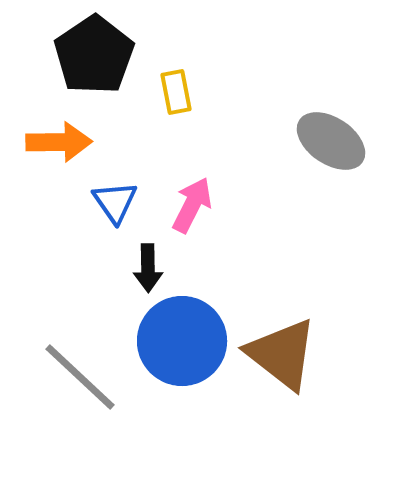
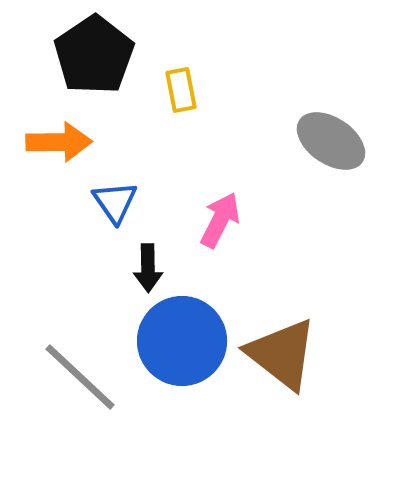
yellow rectangle: moved 5 px right, 2 px up
pink arrow: moved 28 px right, 15 px down
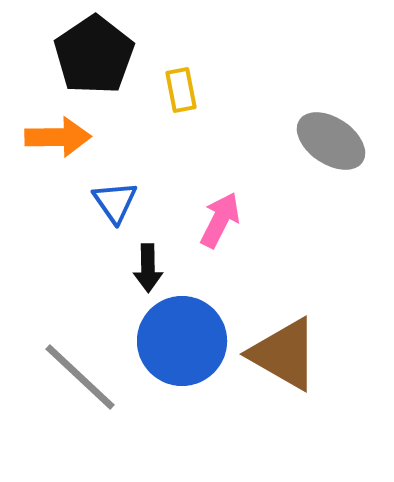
orange arrow: moved 1 px left, 5 px up
brown triangle: moved 2 px right; rotated 8 degrees counterclockwise
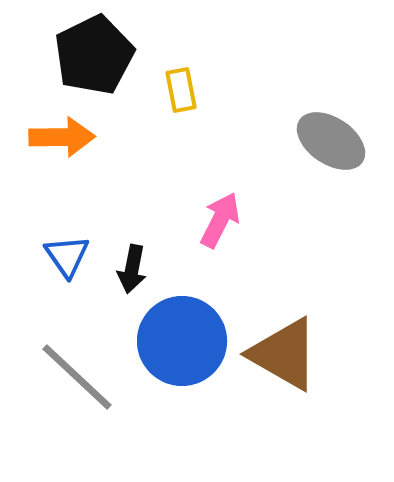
black pentagon: rotated 8 degrees clockwise
orange arrow: moved 4 px right
blue triangle: moved 48 px left, 54 px down
black arrow: moved 16 px left, 1 px down; rotated 12 degrees clockwise
gray line: moved 3 px left
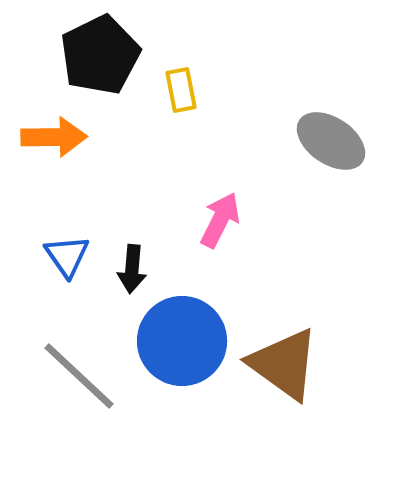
black pentagon: moved 6 px right
orange arrow: moved 8 px left
black arrow: rotated 6 degrees counterclockwise
brown triangle: moved 10 px down; rotated 6 degrees clockwise
gray line: moved 2 px right, 1 px up
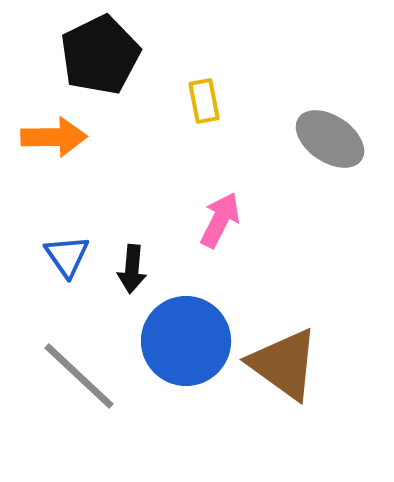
yellow rectangle: moved 23 px right, 11 px down
gray ellipse: moved 1 px left, 2 px up
blue circle: moved 4 px right
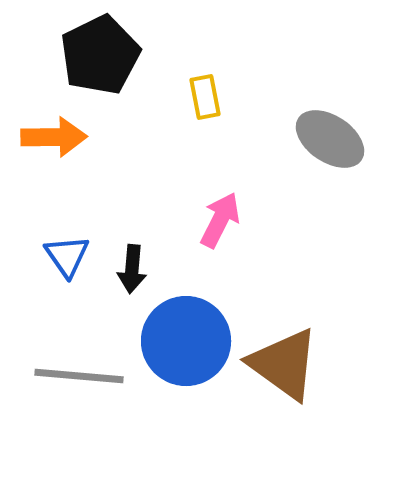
yellow rectangle: moved 1 px right, 4 px up
gray line: rotated 38 degrees counterclockwise
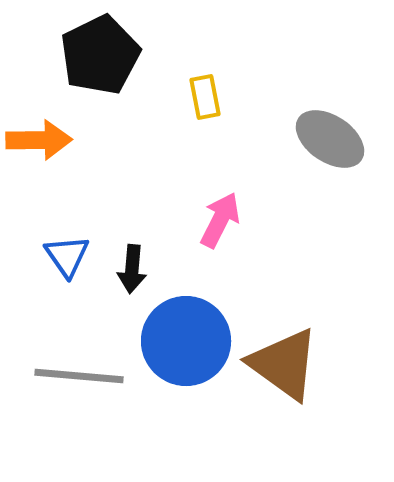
orange arrow: moved 15 px left, 3 px down
